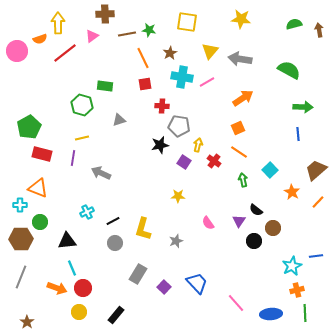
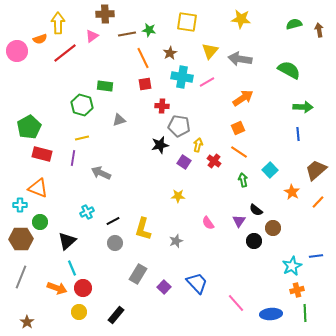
black triangle at (67, 241): rotated 36 degrees counterclockwise
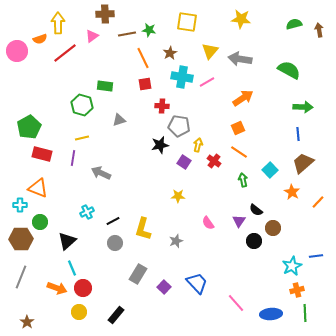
brown trapezoid at (316, 170): moved 13 px left, 7 px up
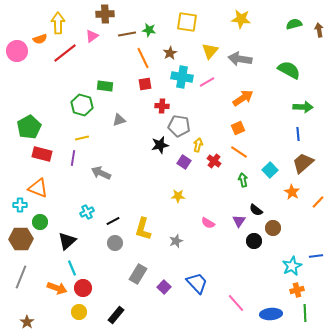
pink semicircle at (208, 223): rotated 24 degrees counterclockwise
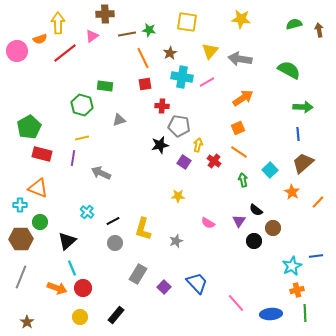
cyan cross at (87, 212): rotated 24 degrees counterclockwise
yellow circle at (79, 312): moved 1 px right, 5 px down
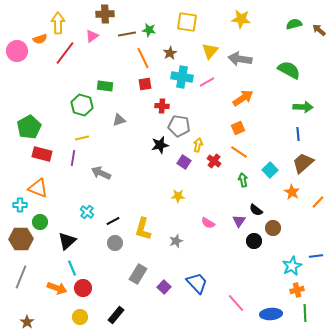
brown arrow at (319, 30): rotated 40 degrees counterclockwise
red line at (65, 53): rotated 15 degrees counterclockwise
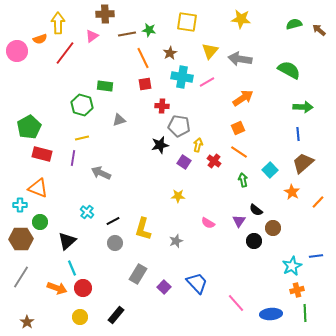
gray line at (21, 277): rotated 10 degrees clockwise
